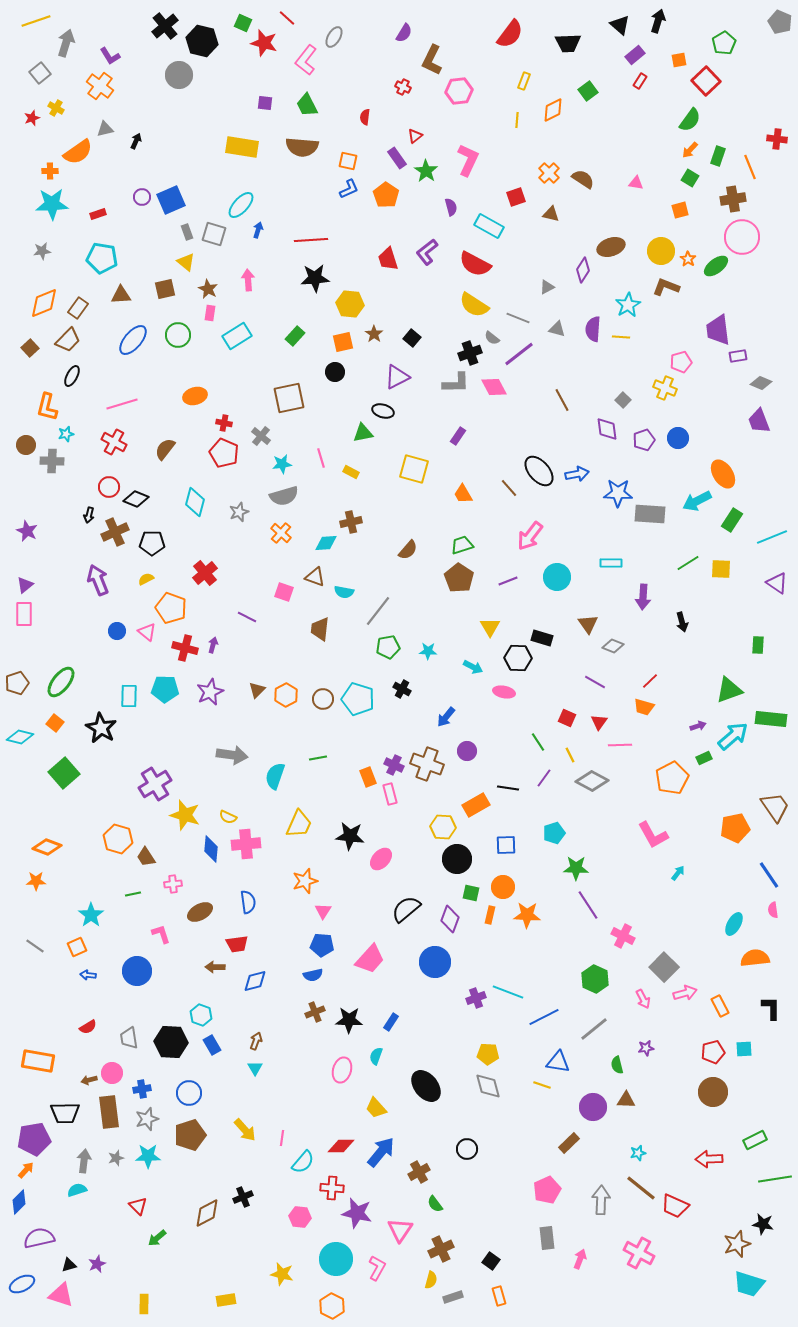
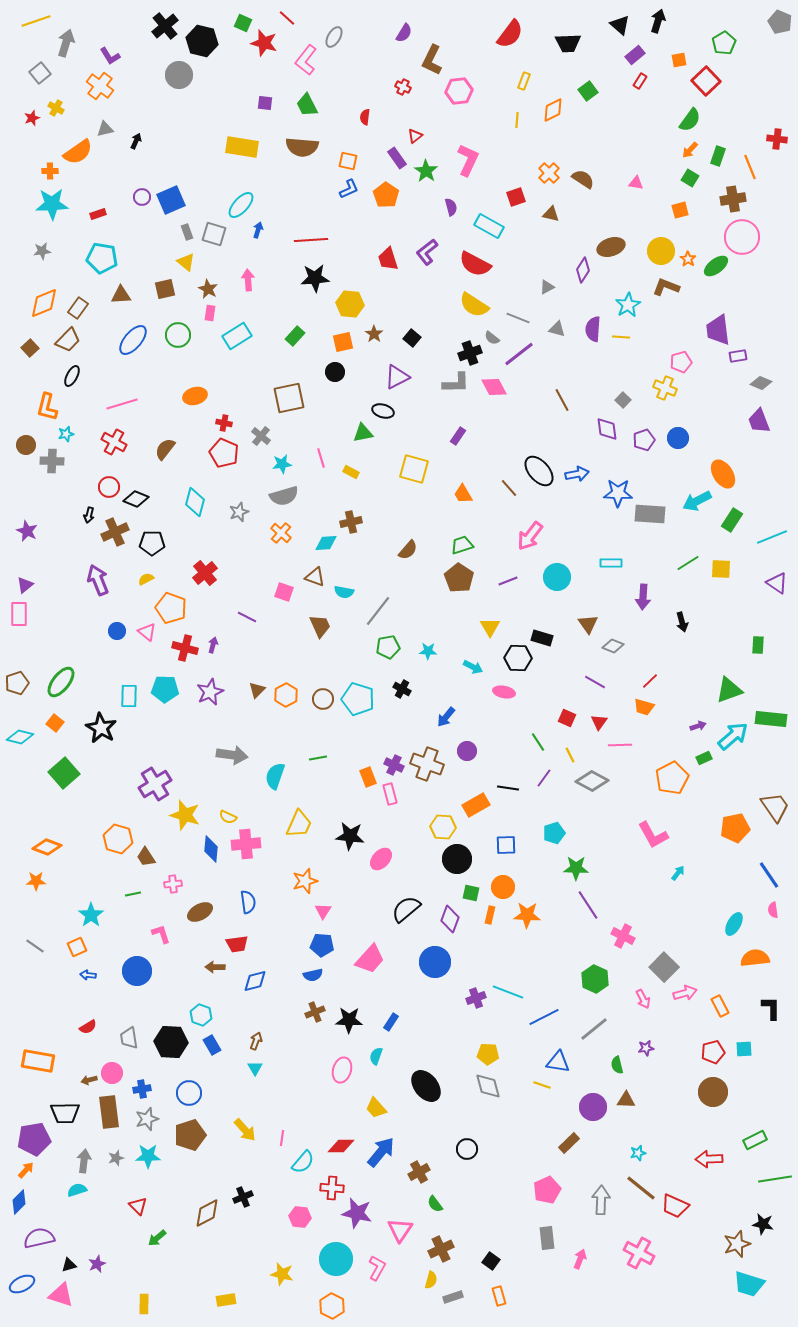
pink rectangle at (24, 614): moved 5 px left
brown trapezoid at (320, 629): moved 3 px up; rotated 150 degrees clockwise
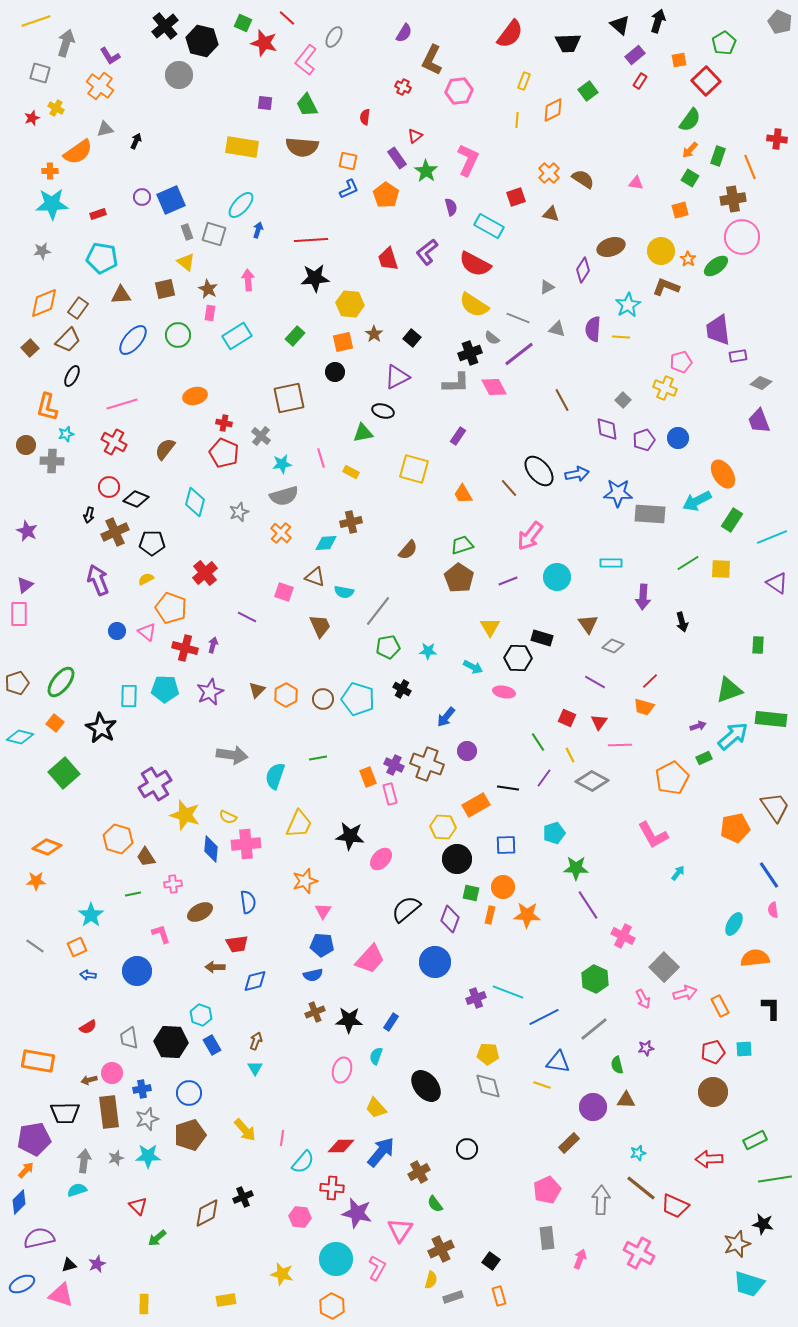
gray square at (40, 73): rotated 35 degrees counterclockwise
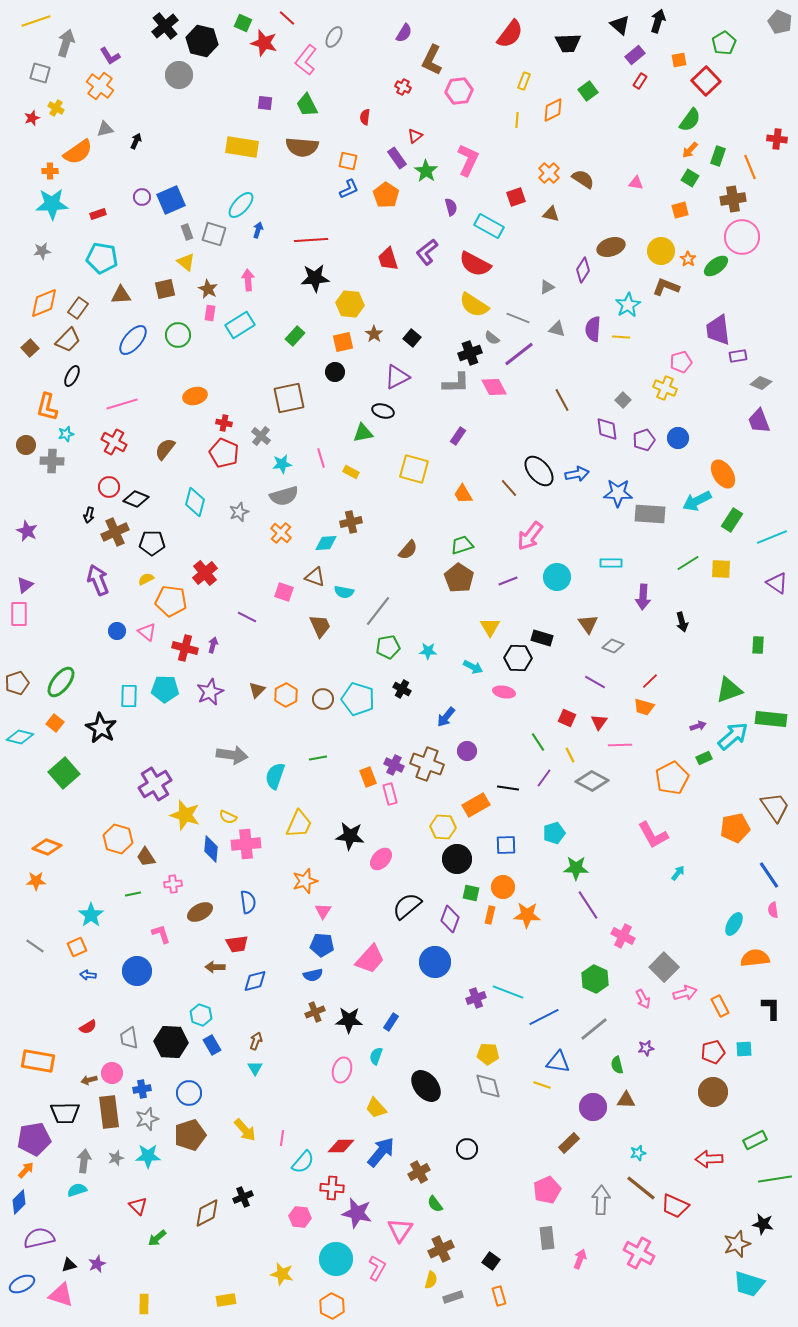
cyan rectangle at (237, 336): moved 3 px right, 11 px up
orange pentagon at (171, 608): moved 7 px up; rotated 12 degrees counterclockwise
black semicircle at (406, 909): moved 1 px right, 3 px up
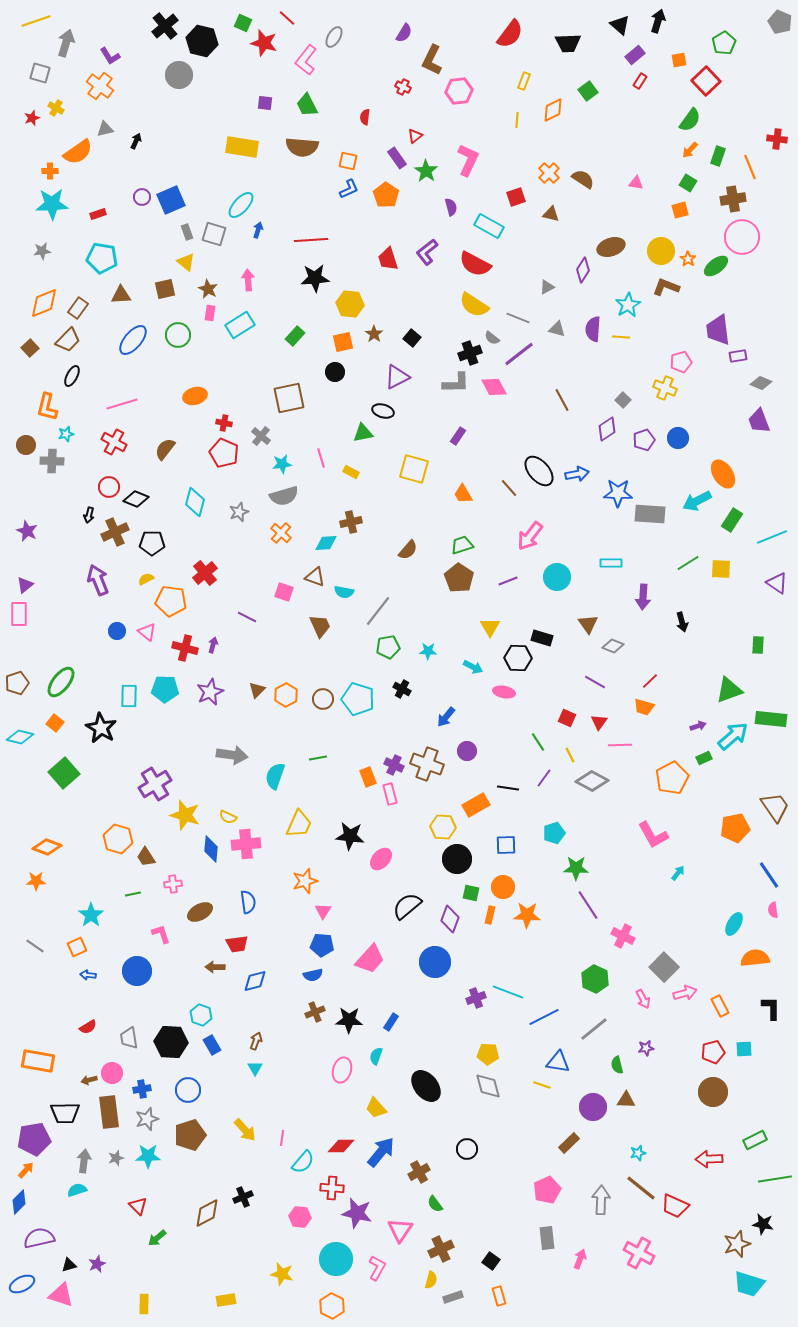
green square at (690, 178): moved 2 px left, 5 px down
purple diamond at (607, 429): rotated 65 degrees clockwise
blue circle at (189, 1093): moved 1 px left, 3 px up
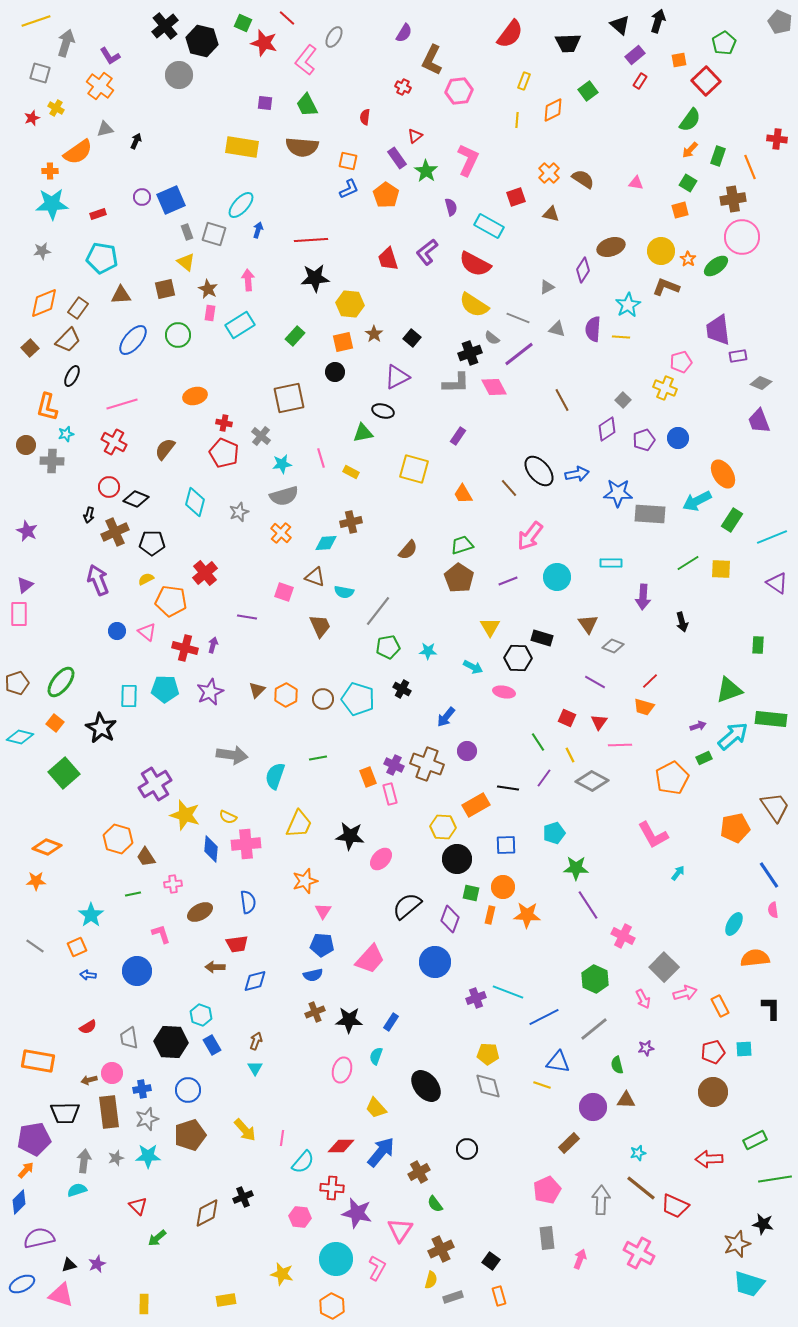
purple line at (247, 617): rotated 18 degrees counterclockwise
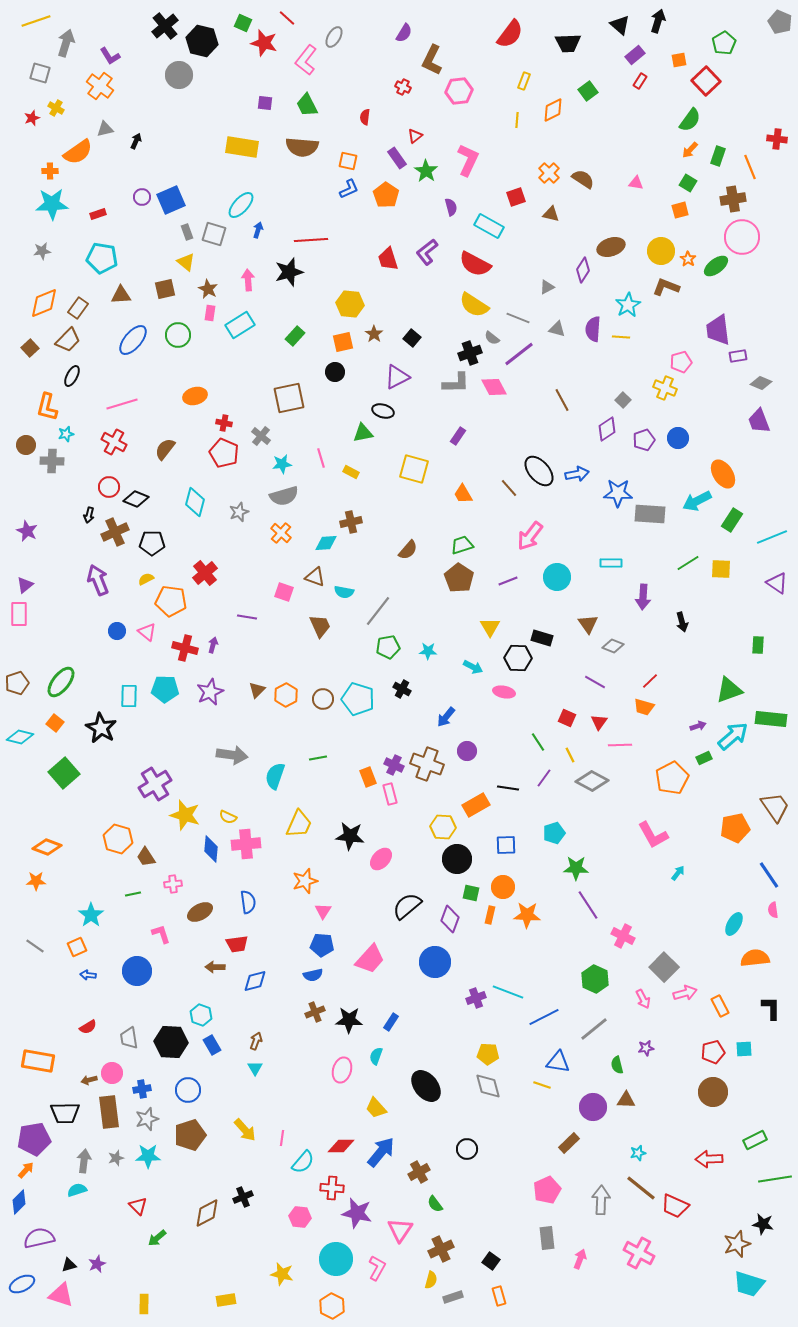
black star at (315, 278): moved 26 px left, 6 px up; rotated 12 degrees counterclockwise
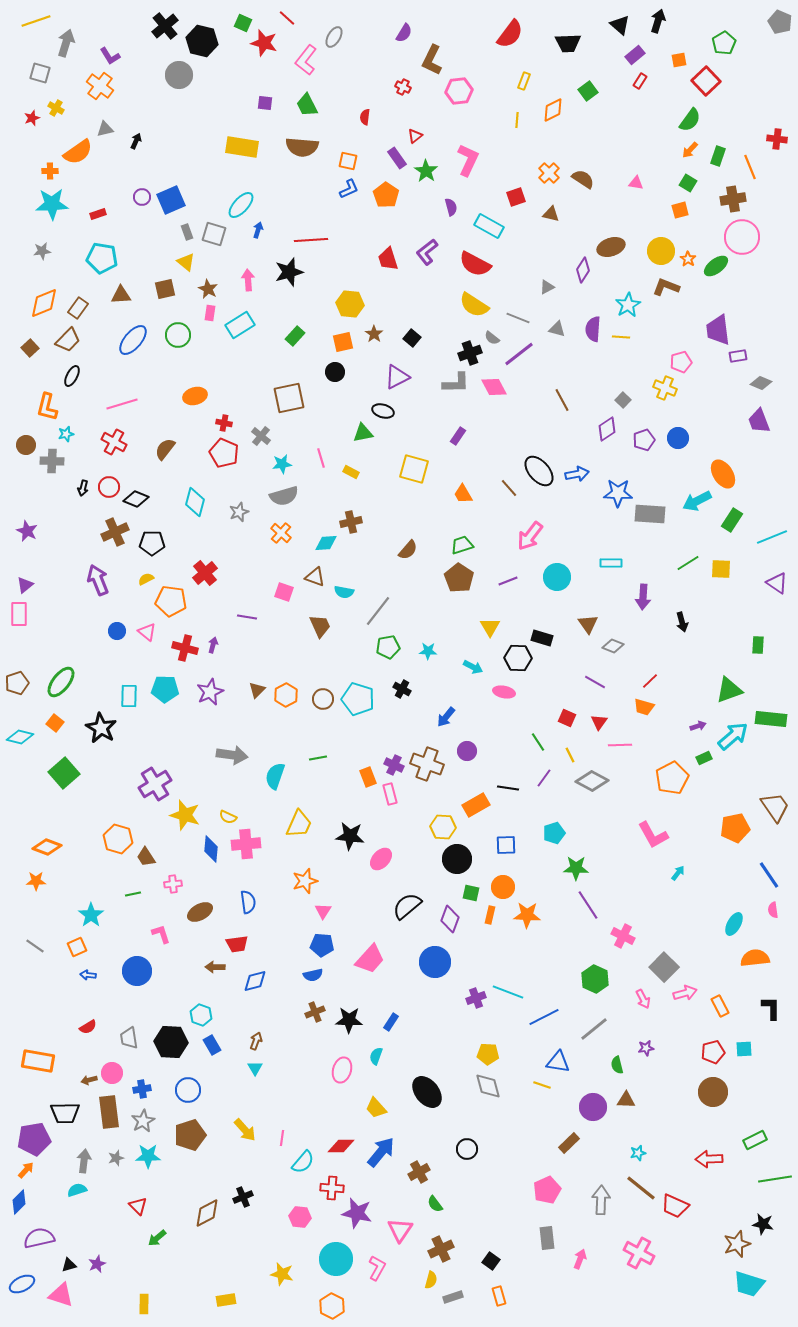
black arrow at (89, 515): moved 6 px left, 27 px up
black ellipse at (426, 1086): moved 1 px right, 6 px down
gray star at (147, 1119): moved 4 px left, 2 px down; rotated 10 degrees counterclockwise
